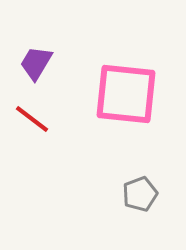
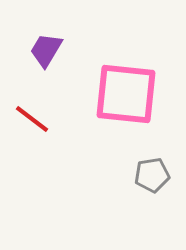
purple trapezoid: moved 10 px right, 13 px up
gray pentagon: moved 12 px right, 19 px up; rotated 12 degrees clockwise
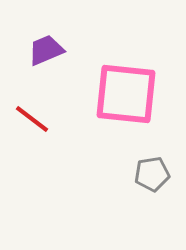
purple trapezoid: rotated 36 degrees clockwise
gray pentagon: moved 1 px up
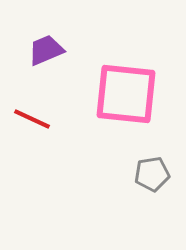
red line: rotated 12 degrees counterclockwise
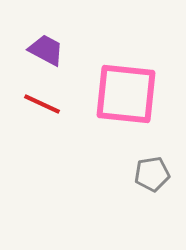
purple trapezoid: rotated 51 degrees clockwise
red line: moved 10 px right, 15 px up
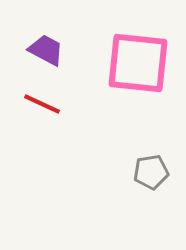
pink square: moved 12 px right, 31 px up
gray pentagon: moved 1 px left, 2 px up
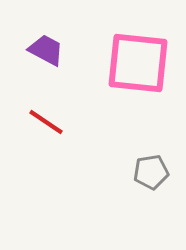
red line: moved 4 px right, 18 px down; rotated 9 degrees clockwise
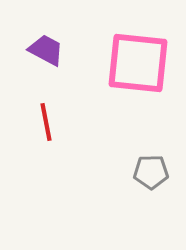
red line: rotated 45 degrees clockwise
gray pentagon: rotated 8 degrees clockwise
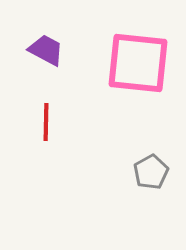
red line: rotated 12 degrees clockwise
gray pentagon: rotated 28 degrees counterclockwise
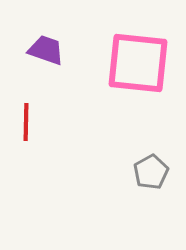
purple trapezoid: rotated 9 degrees counterclockwise
red line: moved 20 px left
